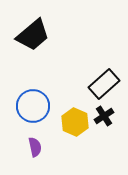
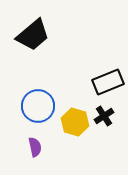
black rectangle: moved 4 px right, 2 px up; rotated 20 degrees clockwise
blue circle: moved 5 px right
yellow hexagon: rotated 8 degrees counterclockwise
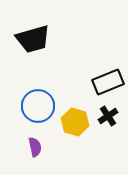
black trapezoid: moved 4 px down; rotated 24 degrees clockwise
black cross: moved 4 px right
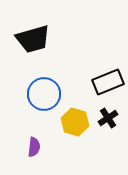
blue circle: moved 6 px right, 12 px up
black cross: moved 2 px down
purple semicircle: moved 1 px left; rotated 18 degrees clockwise
